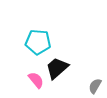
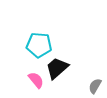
cyan pentagon: moved 1 px right, 3 px down
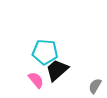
cyan pentagon: moved 6 px right, 7 px down
black trapezoid: moved 2 px down
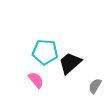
black trapezoid: moved 13 px right, 7 px up
